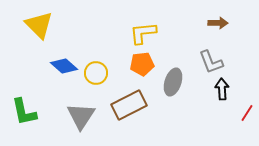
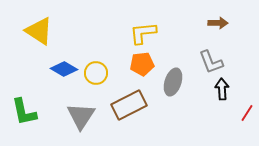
yellow triangle: moved 6 px down; rotated 12 degrees counterclockwise
blue diamond: moved 3 px down; rotated 12 degrees counterclockwise
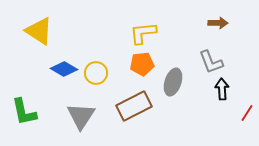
brown rectangle: moved 5 px right, 1 px down
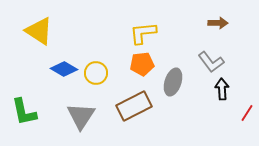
gray L-shape: rotated 16 degrees counterclockwise
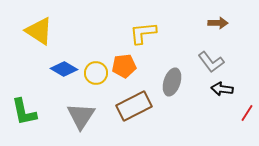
orange pentagon: moved 18 px left, 2 px down
gray ellipse: moved 1 px left
black arrow: rotated 80 degrees counterclockwise
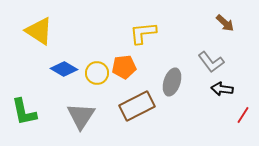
brown arrow: moved 7 px right; rotated 42 degrees clockwise
orange pentagon: moved 1 px down
yellow circle: moved 1 px right
brown rectangle: moved 3 px right
red line: moved 4 px left, 2 px down
